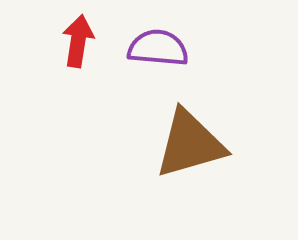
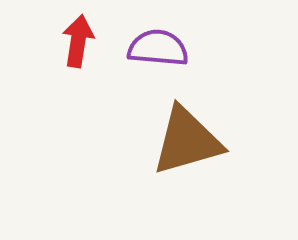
brown triangle: moved 3 px left, 3 px up
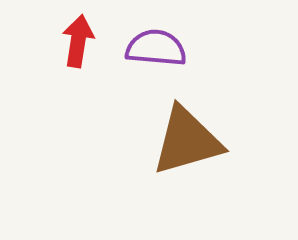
purple semicircle: moved 2 px left
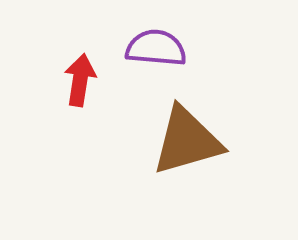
red arrow: moved 2 px right, 39 px down
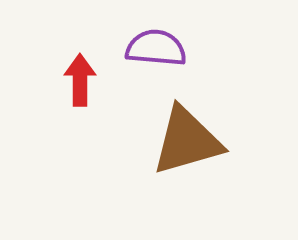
red arrow: rotated 9 degrees counterclockwise
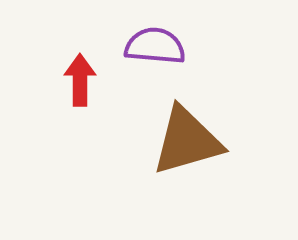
purple semicircle: moved 1 px left, 2 px up
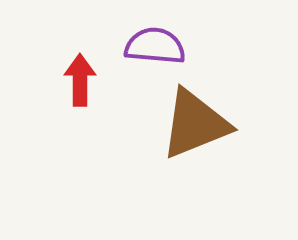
brown triangle: moved 8 px right, 17 px up; rotated 6 degrees counterclockwise
